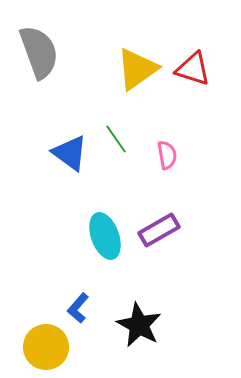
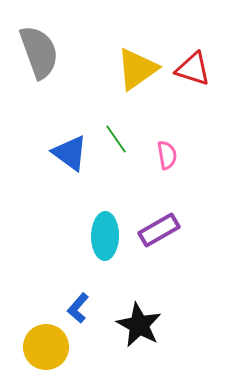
cyan ellipse: rotated 21 degrees clockwise
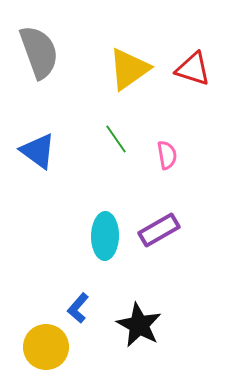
yellow triangle: moved 8 px left
blue triangle: moved 32 px left, 2 px up
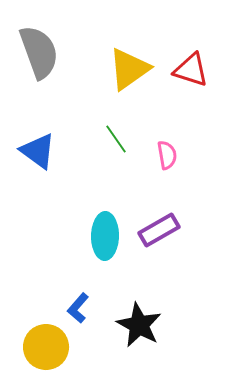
red triangle: moved 2 px left, 1 px down
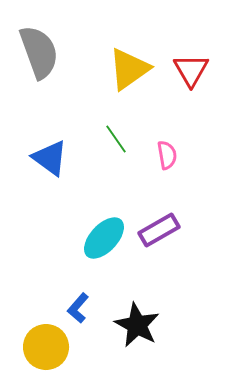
red triangle: rotated 42 degrees clockwise
blue triangle: moved 12 px right, 7 px down
cyan ellipse: moved 1 px left, 2 px down; rotated 42 degrees clockwise
black star: moved 2 px left
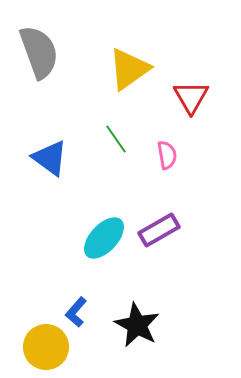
red triangle: moved 27 px down
blue L-shape: moved 2 px left, 4 px down
